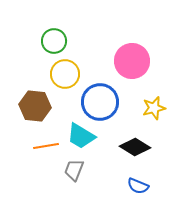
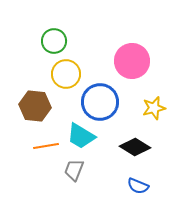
yellow circle: moved 1 px right
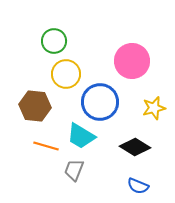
orange line: rotated 25 degrees clockwise
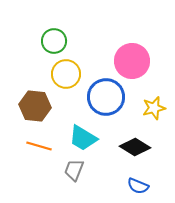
blue circle: moved 6 px right, 5 px up
cyan trapezoid: moved 2 px right, 2 px down
orange line: moved 7 px left
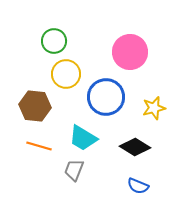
pink circle: moved 2 px left, 9 px up
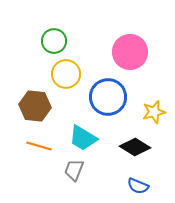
blue circle: moved 2 px right
yellow star: moved 4 px down
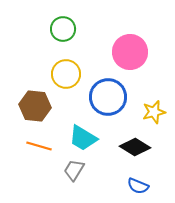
green circle: moved 9 px right, 12 px up
gray trapezoid: rotated 10 degrees clockwise
